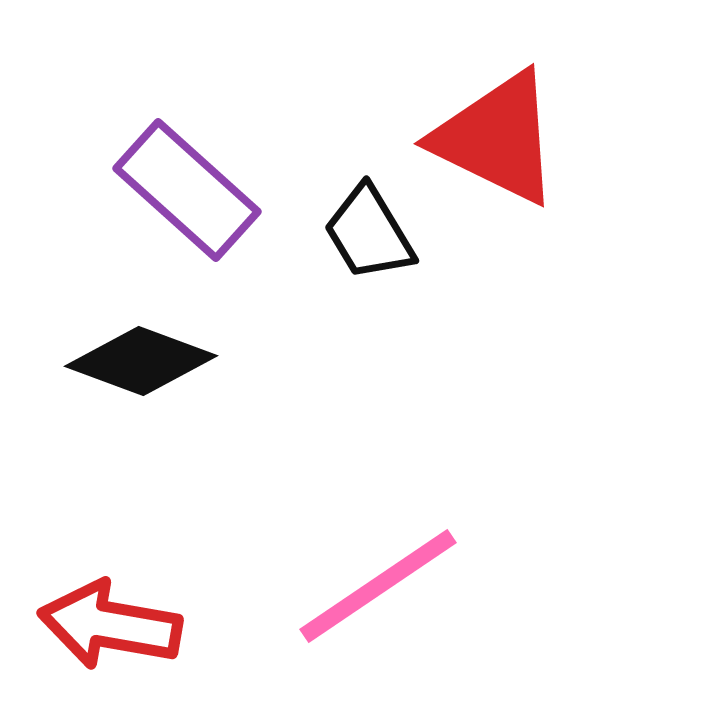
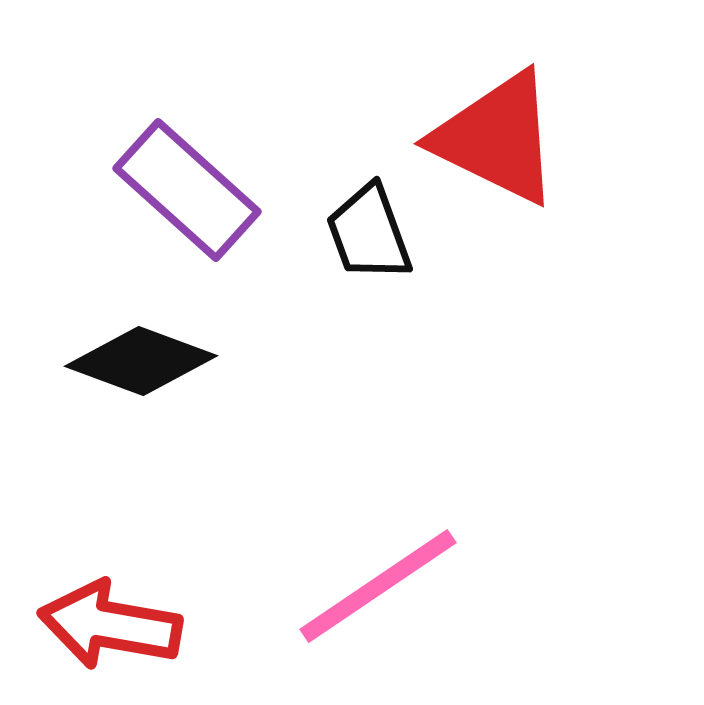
black trapezoid: rotated 11 degrees clockwise
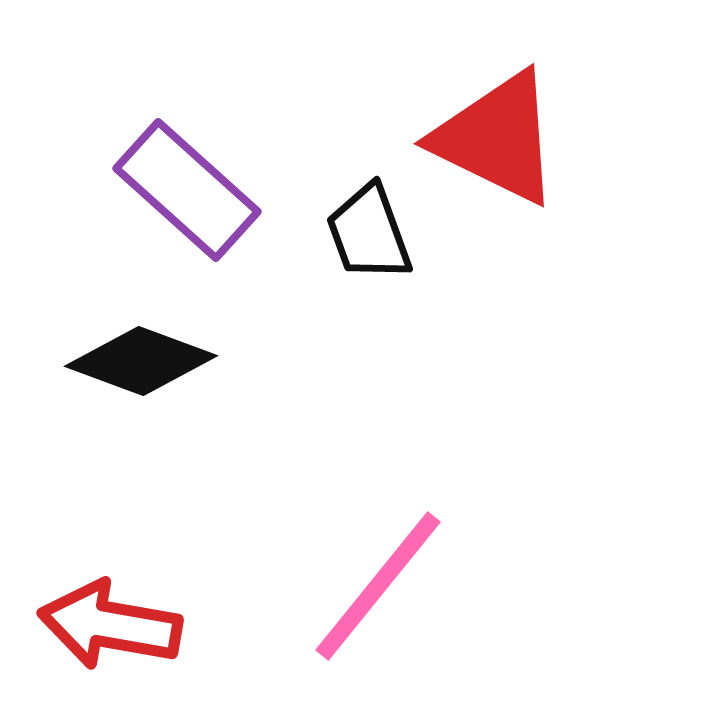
pink line: rotated 17 degrees counterclockwise
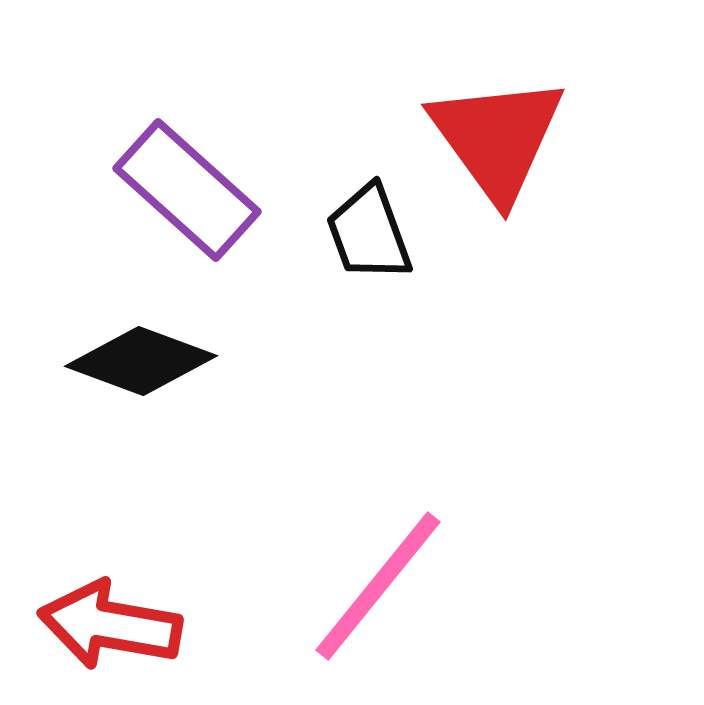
red triangle: rotated 28 degrees clockwise
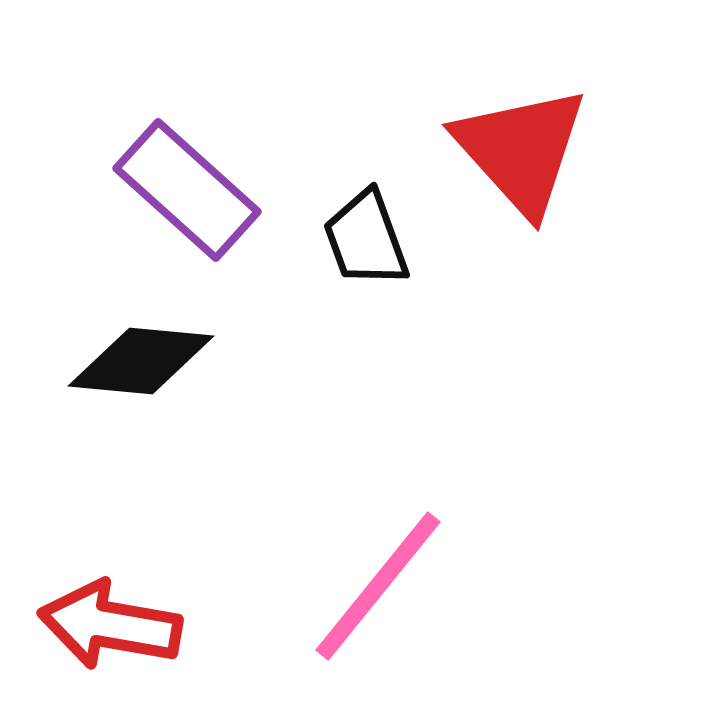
red triangle: moved 24 px right, 12 px down; rotated 6 degrees counterclockwise
black trapezoid: moved 3 px left, 6 px down
black diamond: rotated 15 degrees counterclockwise
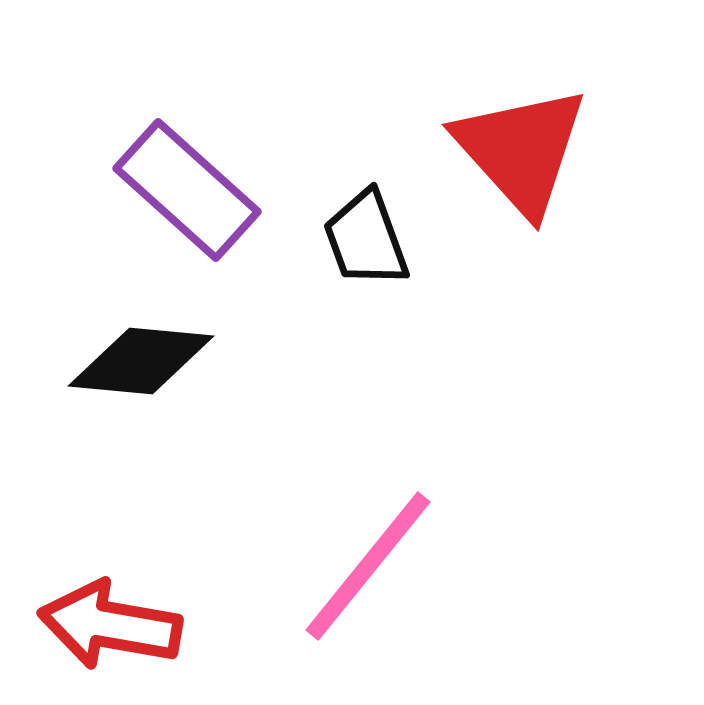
pink line: moved 10 px left, 20 px up
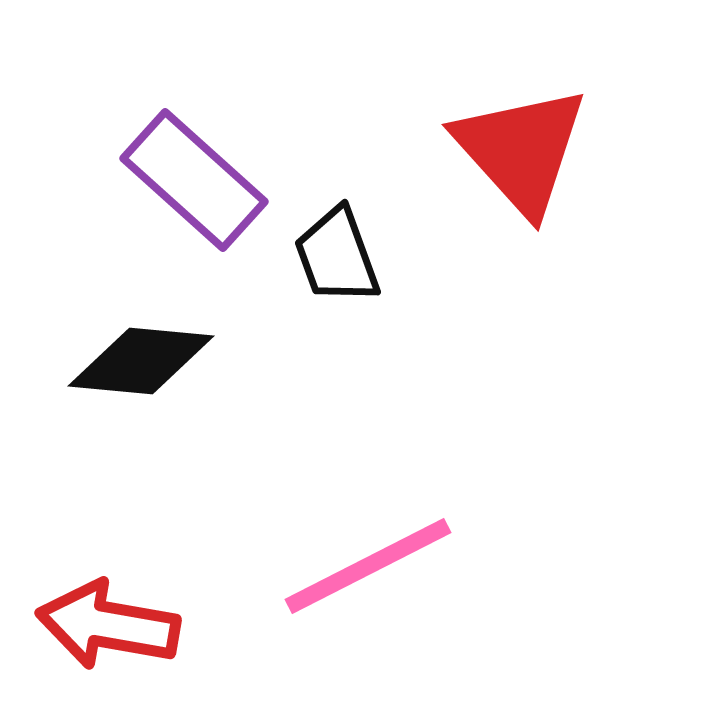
purple rectangle: moved 7 px right, 10 px up
black trapezoid: moved 29 px left, 17 px down
pink line: rotated 24 degrees clockwise
red arrow: moved 2 px left
